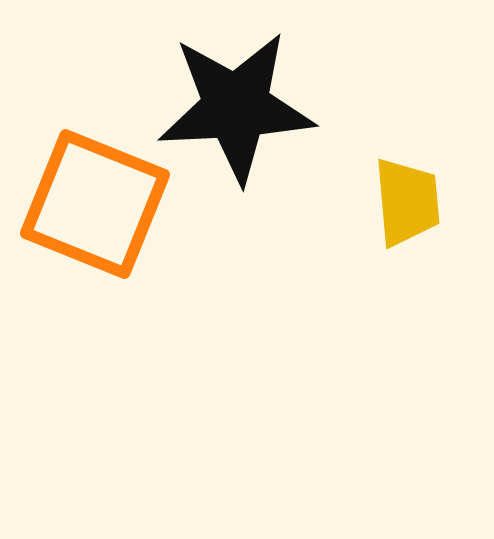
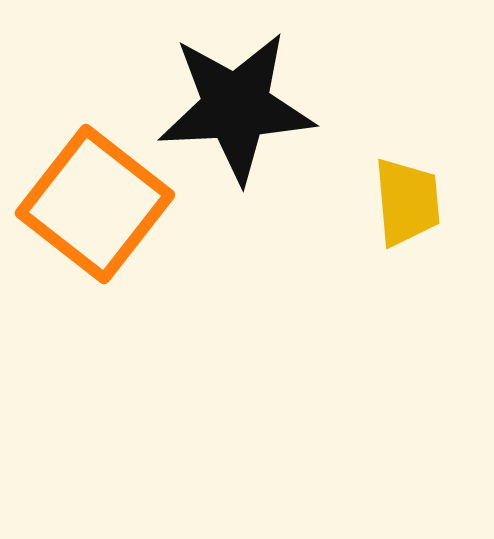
orange square: rotated 16 degrees clockwise
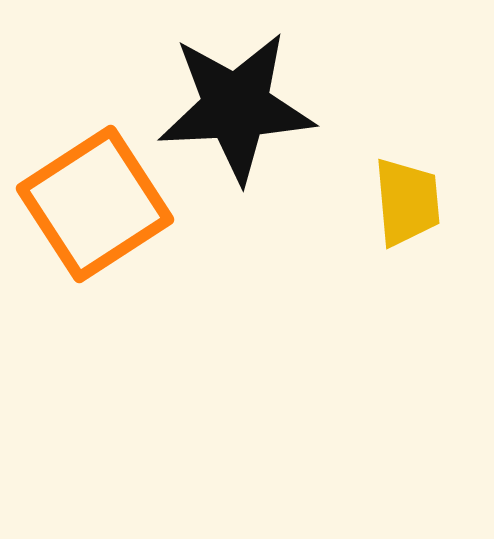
orange square: rotated 19 degrees clockwise
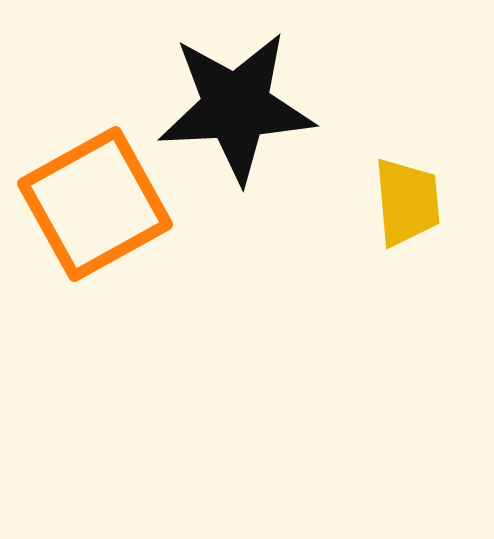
orange square: rotated 4 degrees clockwise
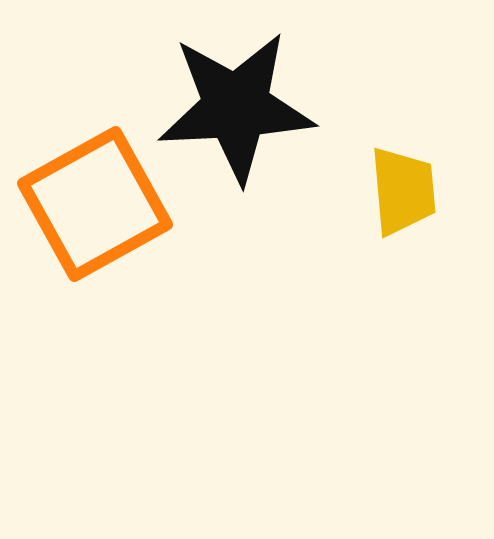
yellow trapezoid: moved 4 px left, 11 px up
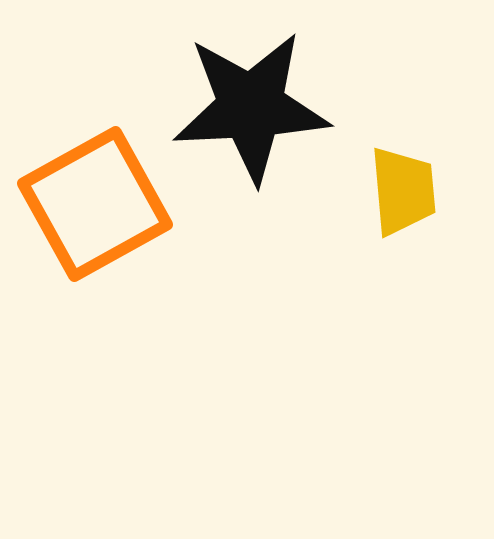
black star: moved 15 px right
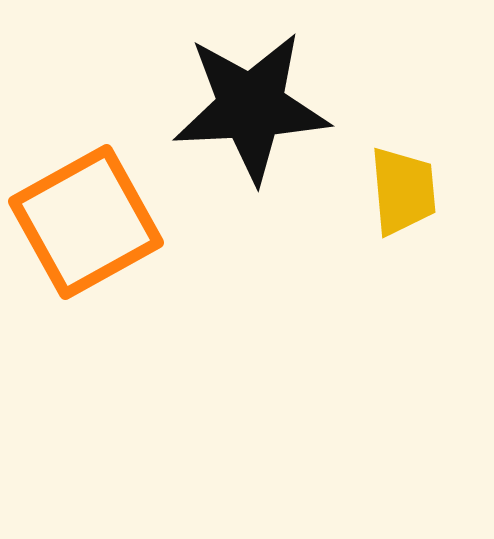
orange square: moved 9 px left, 18 px down
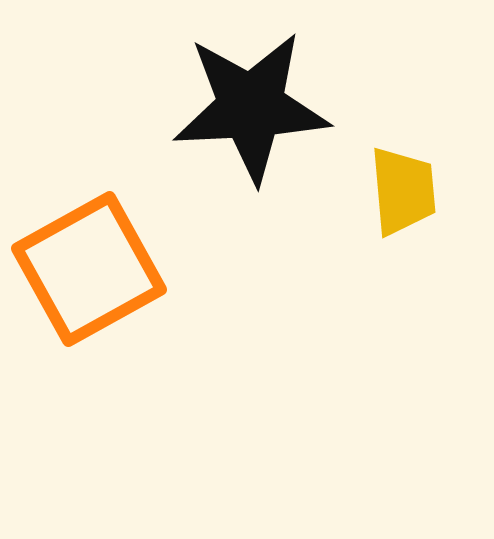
orange square: moved 3 px right, 47 px down
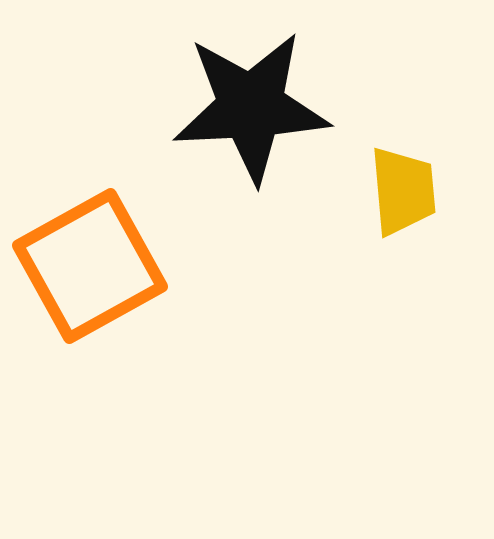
orange square: moved 1 px right, 3 px up
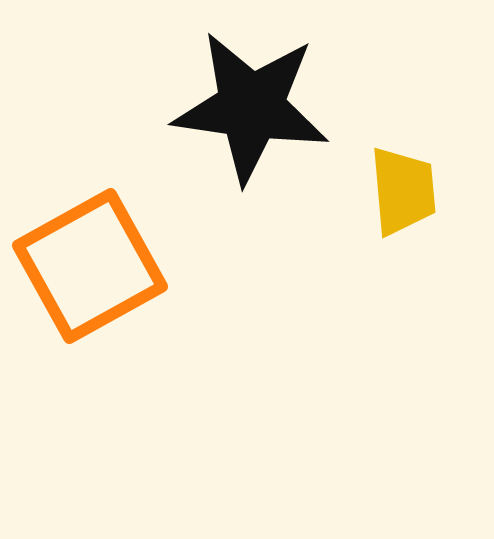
black star: rotated 11 degrees clockwise
